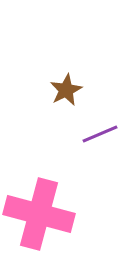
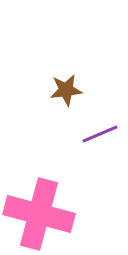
brown star: rotated 20 degrees clockwise
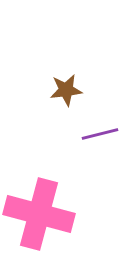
purple line: rotated 9 degrees clockwise
